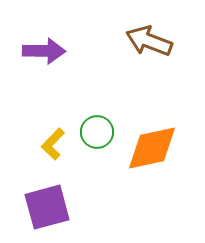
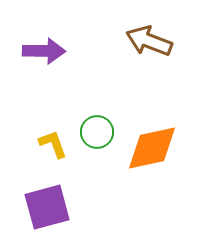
yellow L-shape: rotated 116 degrees clockwise
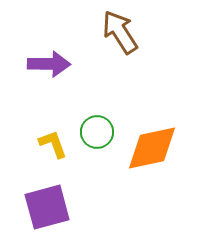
brown arrow: moved 29 px left, 9 px up; rotated 36 degrees clockwise
purple arrow: moved 5 px right, 13 px down
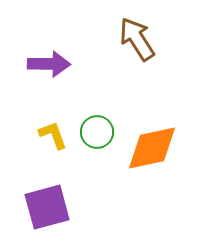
brown arrow: moved 17 px right, 7 px down
yellow L-shape: moved 9 px up
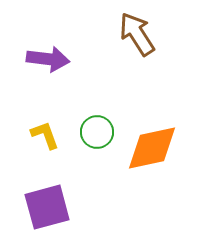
brown arrow: moved 5 px up
purple arrow: moved 1 px left, 5 px up; rotated 6 degrees clockwise
yellow L-shape: moved 8 px left
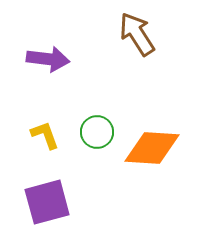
orange diamond: rotated 16 degrees clockwise
purple square: moved 5 px up
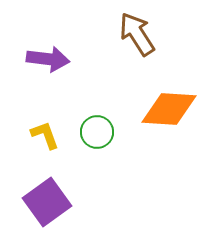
orange diamond: moved 17 px right, 39 px up
purple square: rotated 21 degrees counterclockwise
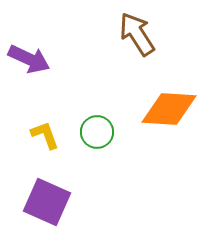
purple arrow: moved 19 px left; rotated 18 degrees clockwise
purple square: rotated 30 degrees counterclockwise
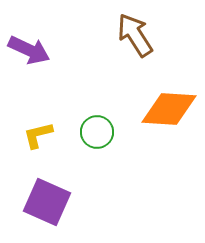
brown arrow: moved 2 px left, 1 px down
purple arrow: moved 9 px up
yellow L-shape: moved 7 px left; rotated 84 degrees counterclockwise
